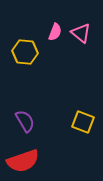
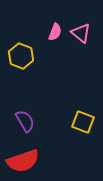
yellow hexagon: moved 4 px left, 4 px down; rotated 15 degrees clockwise
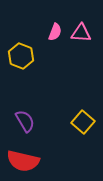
pink triangle: rotated 35 degrees counterclockwise
yellow square: rotated 20 degrees clockwise
red semicircle: rotated 32 degrees clockwise
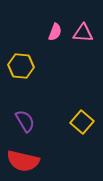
pink triangle: moved 2 px right
yellow hexagon: moved 10 px down; rotated 15 degrees counterclockwise
yellow square: moved 1 px left
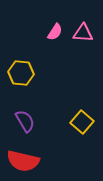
pink semicircle: rotated 12 degrees clockwise
yellow hexagon: moved 7 px down
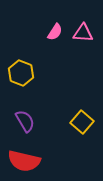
yellow hexagon: rotated 15 degrees clockwise
red semicircle: moved 1 px right
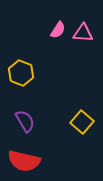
pink semicircle: moved 3 px right, 2 px up
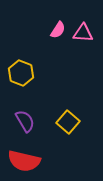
yellow square: moved 14 px left
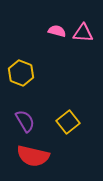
pink semicircle: moved 1 px left, 1 px down; rotated 108 degrees counterclockwise
yellow square: rotated 10 degrees clockwise
red semicircle: moved 9 px right, 5 px up
